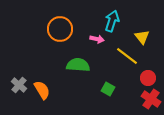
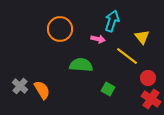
pink arrow: moved 1 px right
green semicircle: moved 3 px right
gray cross: moved 1 px right, 1 px down
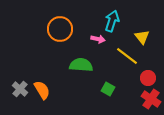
gray cross: moved 3 px down
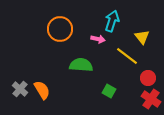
green square: moved 1 px right, 2 px down
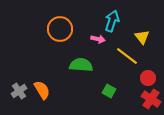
gray cross: moved 1 px left, 2 px down; rotated 14 degrees clockwise
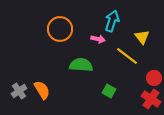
red circle: moved 6 px right
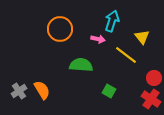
yellow line: moved 1 px left, 1 px up
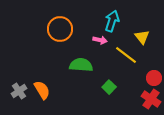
pink arrow: moved 2 px right, 1 px down
green square: moved 4 px up; rotated 16 degrees clockwise
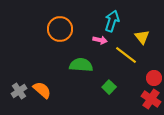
orange semicircle: rotated 18 degrees counterclockwise
